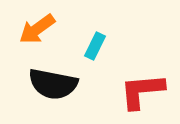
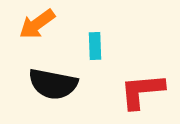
orange arrow: moved 5 px up
cyan rectangle: rotated 28 degrees counterclockwise
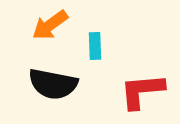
orange arrow: moved 13 px right, 1 px down
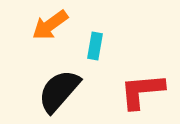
cyan rectangle: rotated 12 degrees clockwise
black semicircle: moved 6 px right, 7 px down; rotated 120 degrees clockwise
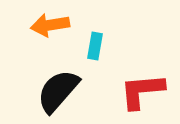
orange arrow: rotated 27 degrees clockwise
black semicircle: moved 1 px left
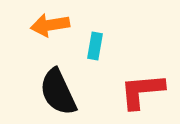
black semicircle: moved 1 px down; rotated 66 degrees counterclockwise
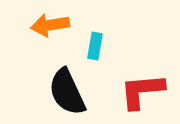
black semicircle: moved 9 px right
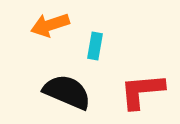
orange arrow: rotated 9 degrees counterclockwise
black semicircle: rotated 138 degrees clockwise
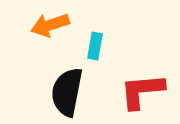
black semicircle: rotated 102 degrees counterclockwise
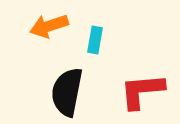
orange arrow: moved 1 px left, 1 px down
cyan rectangle: moved 6 px up
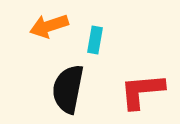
black semicircle: moved 1 px right, 3 px up
